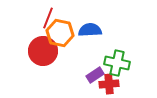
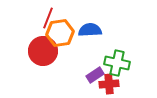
orange hexagon: rotated 20 degrees counterclockwise
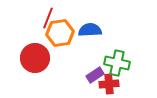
red circle: moved 8 px left, 7 px down
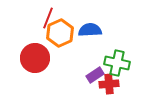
orange hexagon: rotated 16 degrees counterclockwise
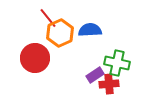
red line: rotated 60 degrees counterclockwise
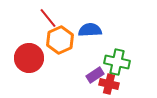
orange hexagon: moved 7 px down
red circle: moved 6 px left
green cross: moved 1 px up
red cross: rotated 18 degrees clockwise
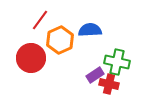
red line: moved 8 px left, 2 px down; rotated 75 degrees clockwise
red circle: moved 2 px right
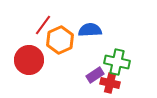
red line: moved 3 px right, 5 px down
red circle: moved 2 px left, 2 px down
red cross: moved 1 px right, 1 px up
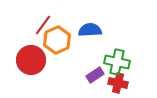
orange hexagon: moved 3 px left
red circle: moved 2 px right
red cross: moved 8 px right
